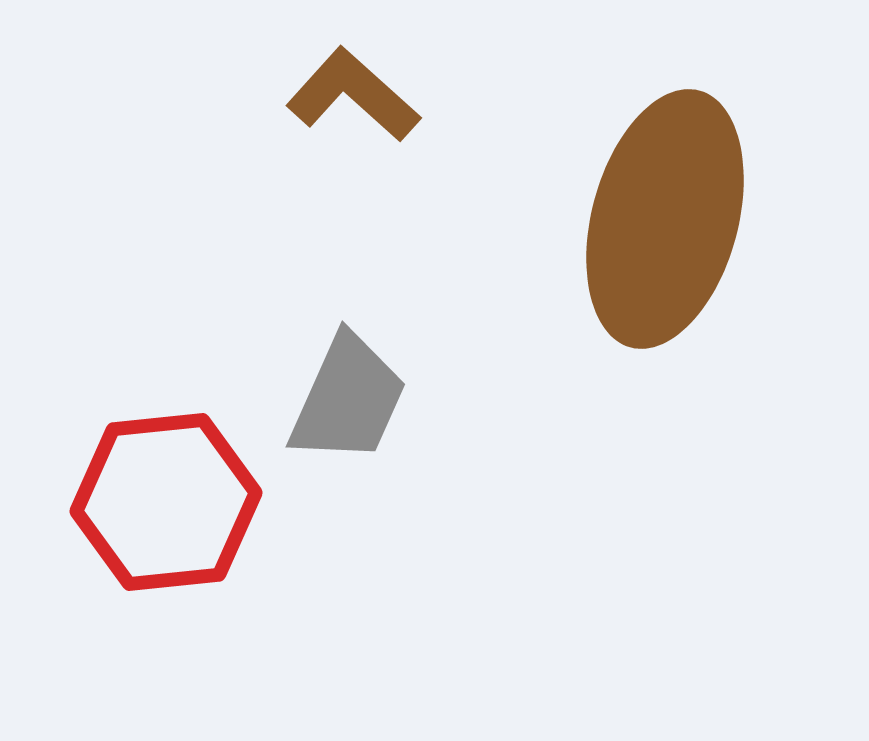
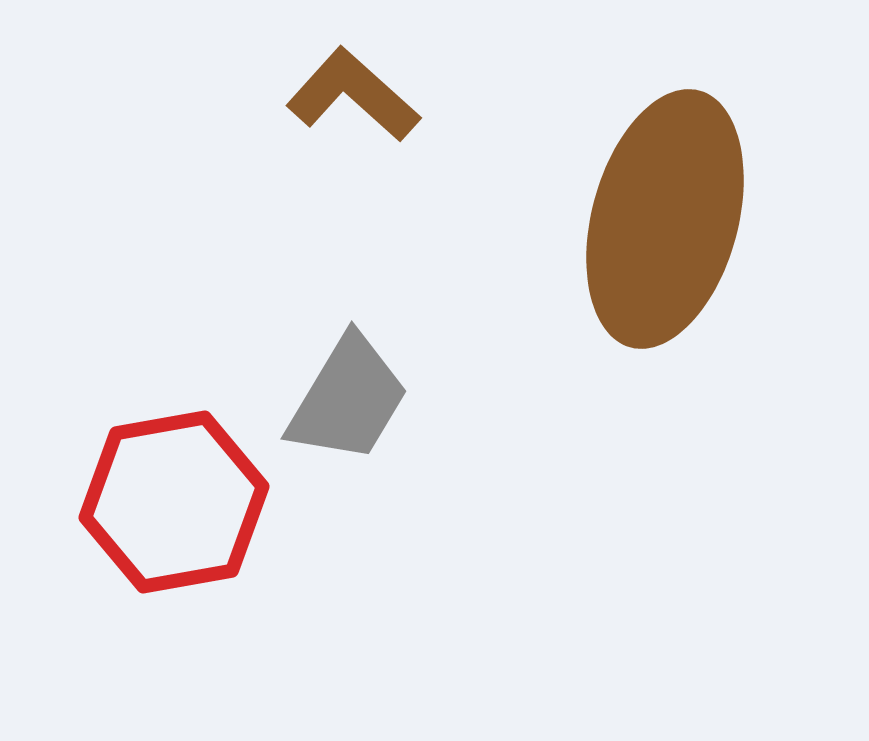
gray trapezoid: rotated 7 degrees clockwise
red hexagon: moved 8 px right; rotated 4 degrees counterclockwise
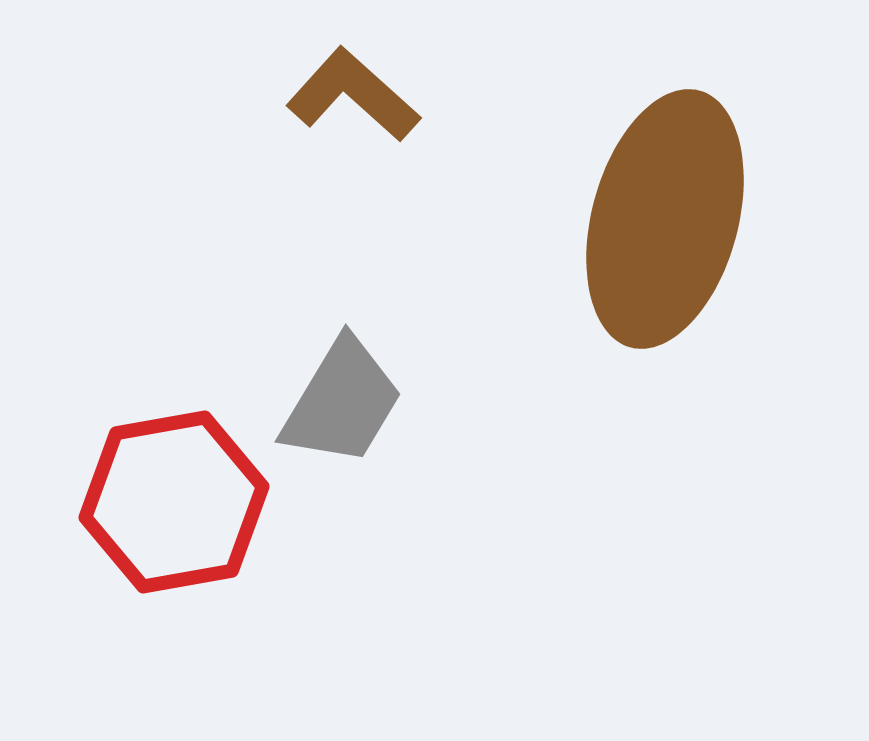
gray trapezoid: moved 6 px left, 3 px down
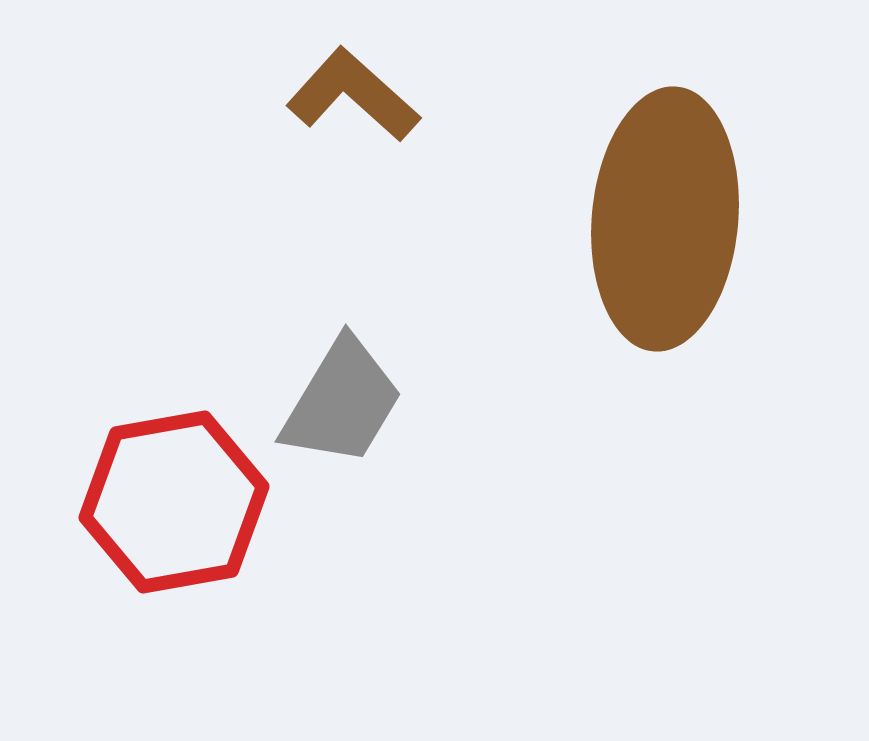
brown ellipse: rotated 10 degrees counterclockwise
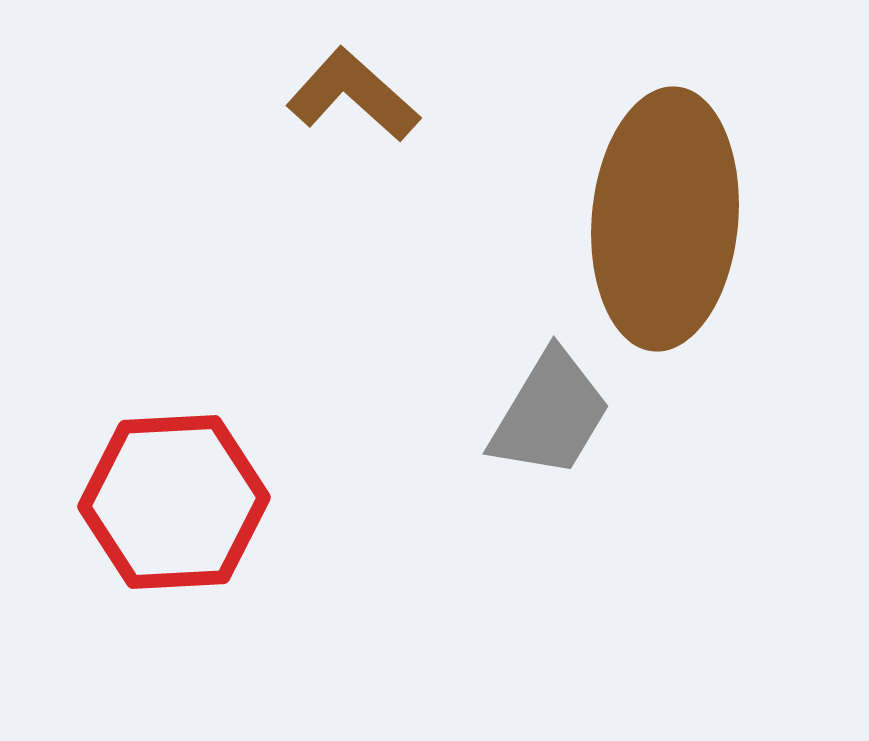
gray trapezoid: moved 208 px right, 12 px down
red hexagon: rotated 7 degrees clockwise
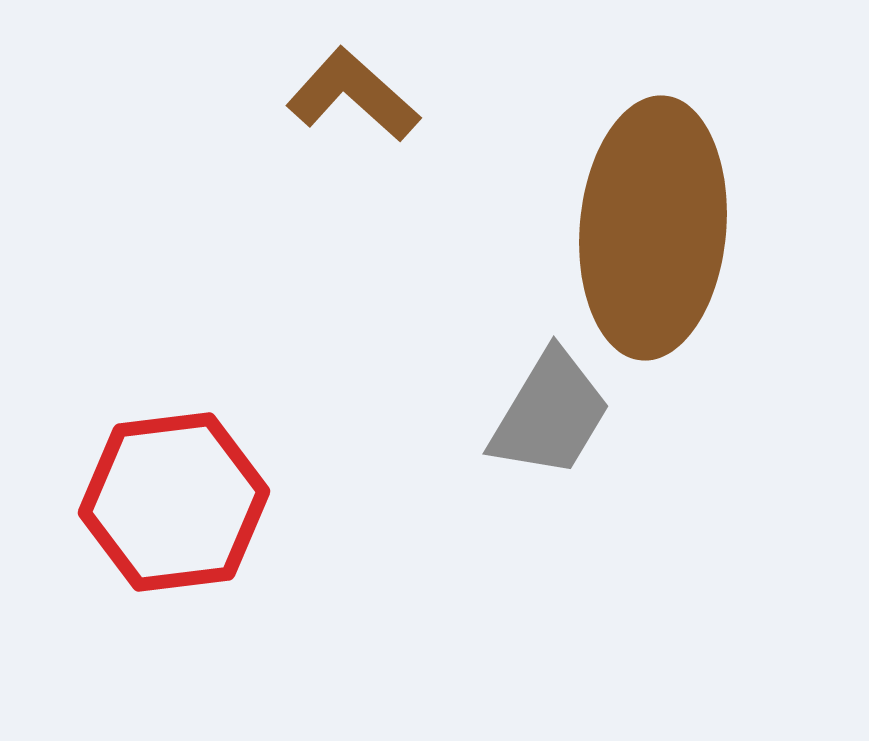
brown ellipse: moved 12 px left, 9 px down
red hexagon: rotated 4 degrees counterclockwise
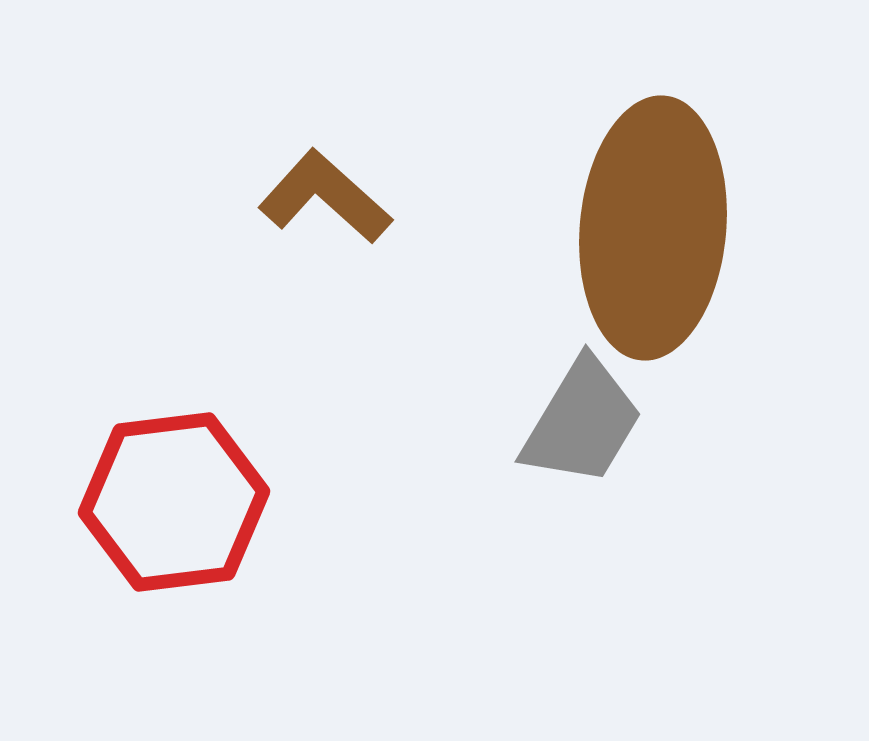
brown L-shape: moved 28 px left, 102 px down
gray trapezoid: moved 32 px right, 8 px down
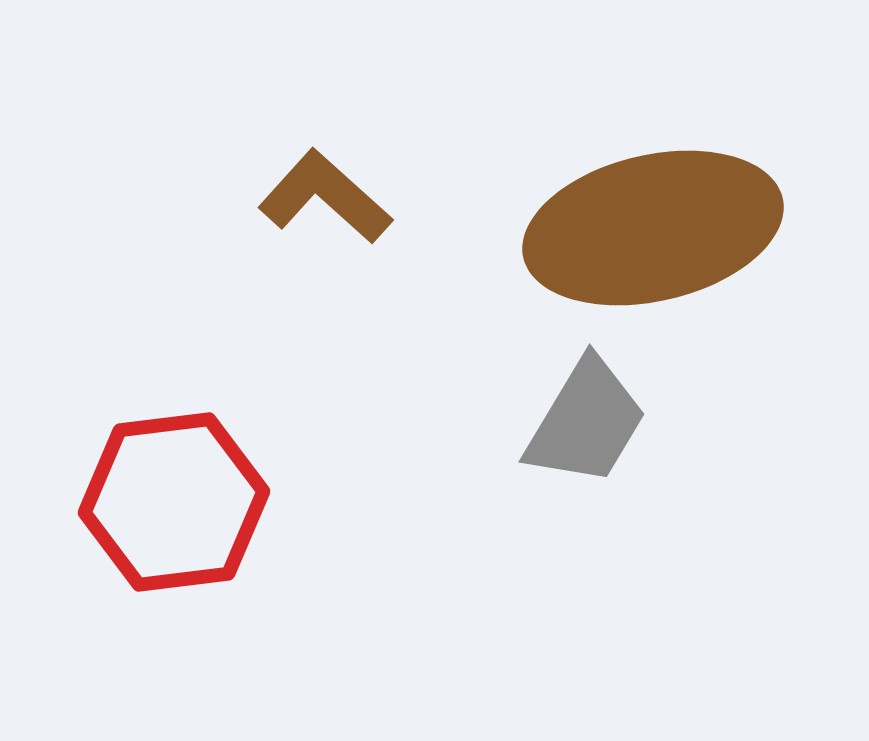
brown ellipse: rotated 72 degrees clockwise
gray trapezoid: moved 4 px right
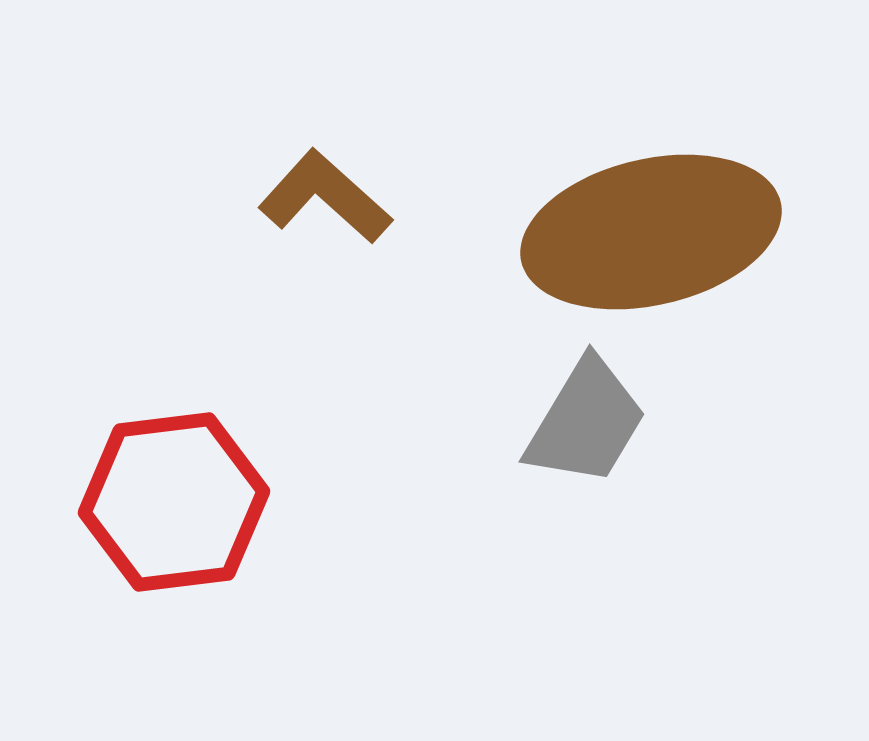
brown ellipse: moved 2 px left, 4 px down
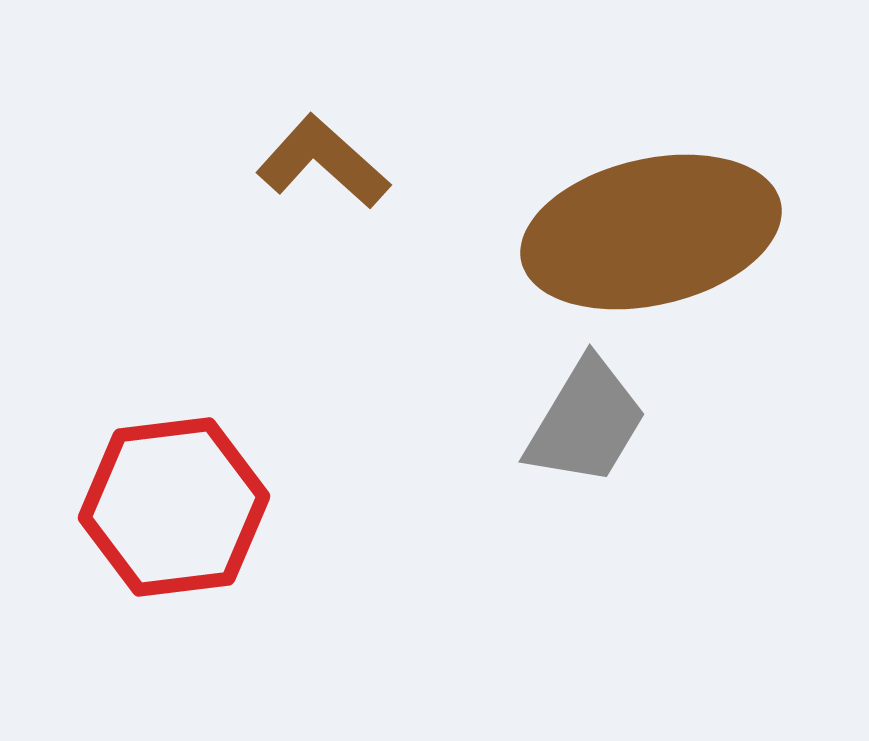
brown L-shape: moved 2 px left, 35 px up
red hexagon: moved 5 px down
